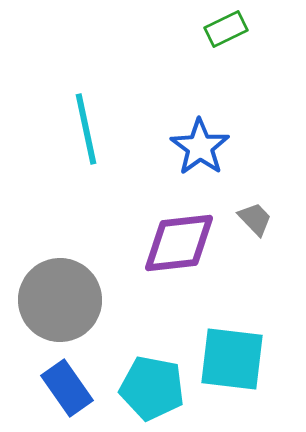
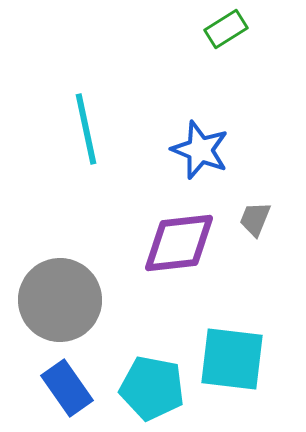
green rectangle: rotated 6 degrees counterclockwise
blue star: moved 3 px down; rotated 14 degrees counterclockwise
gray trapezoid: rotated 114 degrees counterclockwise
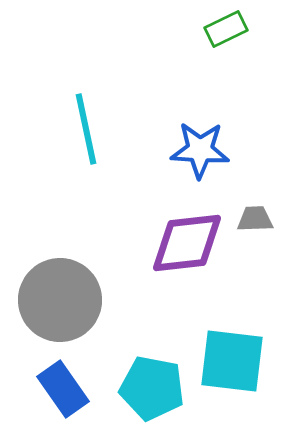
green rectangle: rotated 6 degrees clockwise
blue star: rotated 18 degrees counterclockwise
gray trapezoid: rotated 66 degrees clockwise
purple diamond: moved 8 px right
cyan square: moved 2 px down
blue rectangle: moved 4 px left, 1 px down
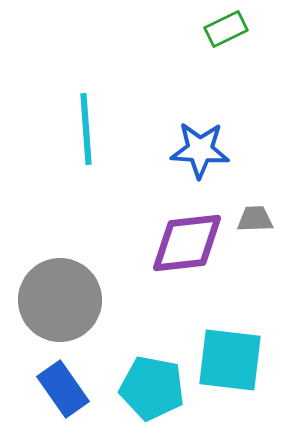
cyan line: rotated 8 degrees clockwise
cyan square: moved 2 px left, 1 px up
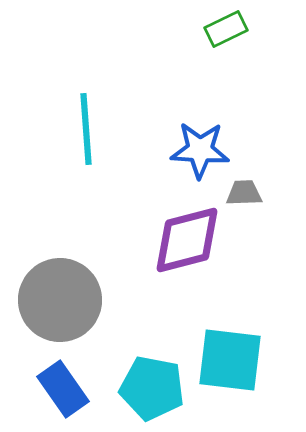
gray trapezoid: moved 11 px left, 26 px up
purple diamond: moved 3 px up; rotated 8 degrees counterclockwise
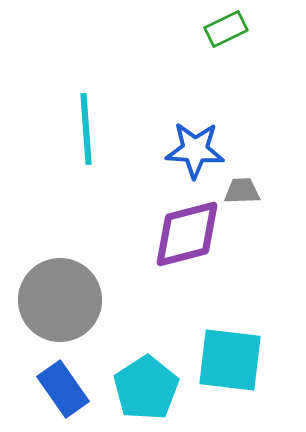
blue star: moved 5 px left
gray trapezoid: moved 2 px left, 2 px up
purple diamond: moved 6 px up
cyan pentagon: moved 6 px left; rotated 28 degrees clockwise
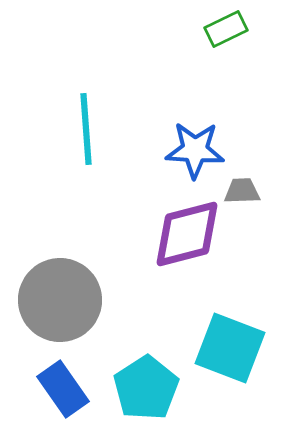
cyan square: moved 12 px up; rotated 14 degrees clockwise
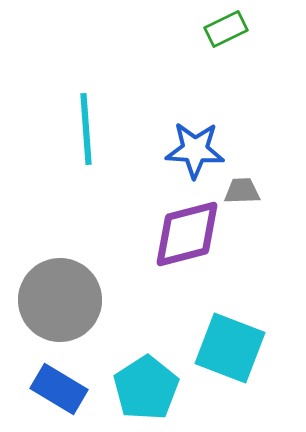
blue rectangle: moved 4 px left; rotated 24 degrees counterclockwise
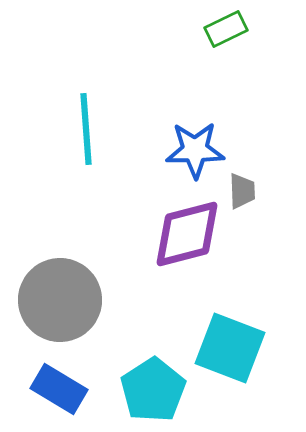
blue star: rotated 4 degrees counterclockwise
gray trapezoid: rotated 90 degrees clockwise
cyan pentagon: moved 7 px right, 2 px down
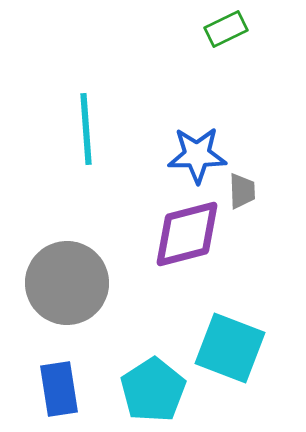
blue star: moved 2 px right, 5 px down
gray circle: moved 7 px right, 17 px up
blue rectangle: rotated 50 degrees clockwise
